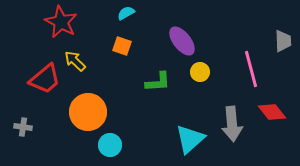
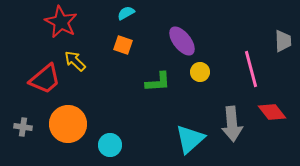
orange square: moved 1 px right, 1 px up
orange circle: moved 20 px left, 12 px down
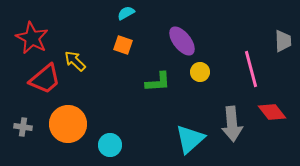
red star: moved 29 px left, 16 px down
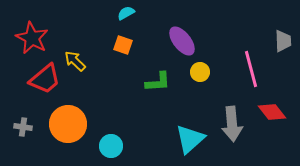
cyan circle: moved 1 px right, 1 px down
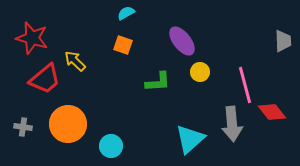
red star: rotated 12 degrees counterclockwise
pink line: moved 6 px left, 16 px down
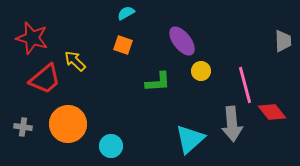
yellow circle: moved 1 px right, 1 px up
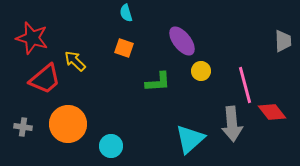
cyan semicircle: rotated 78 degrees counterclockwise
orange square: moved 1 px right, 3 px down
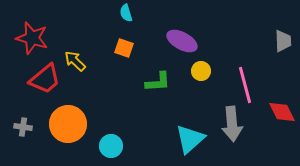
purple ellipse: rotated 24 degrees counterclockwise
red diamond: moved 10 px right; rotated 12 degrees clockwise
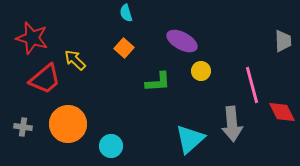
orange square: rotated 24 degrees clockwise
yellow arrow: moved 1 px up
pink line: moved 7 px right
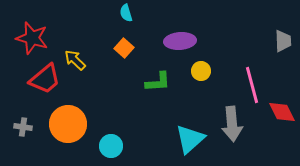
purple ellipse: moved 2 px left; rotated 32 degrees counterclockwise
